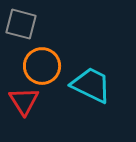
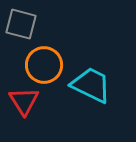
orange circle: moved 2 px right, 1 px up
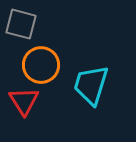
orange circle: moved 3 px left
cyan trapezoid: rotated 99 degrees counterclockwise
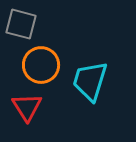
cyan trapezoid: moved 1 px left, 4 px up
red triangle: moved 3 px right, 6 px down
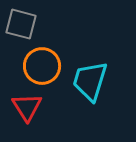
orange circle: moved 1 px right, 1 px down
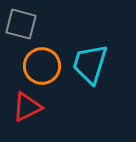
cyan trapezoid: moved 17 px up
red triangle: rotated 36 degrees clockwise
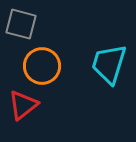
cyan trapezoid: moved 19 px right
red triangle: moved 4 px left, 2 px up; rotated 12 degrees counterclockwise
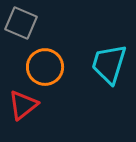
gray square: moved 1 px up; rotated 8 degrees clockwise
orange circle: moved 3 px right, 1 px down
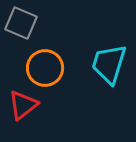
orange circle: moved 1 px down
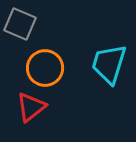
gray square: moved 1 px left, 1 px down
red triangle: moved 8 px right, 2 px down
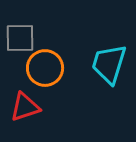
gray square: moved 14 px down; rotated 24 degrees counterclockwise
red triangle: moved 6 px left; rotated 20 degrees clockwise
